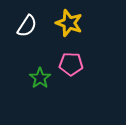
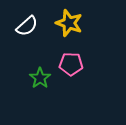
white semicircle: rotated 15 degrees clockwise
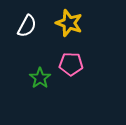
white semicircle: rotated 20 degrees counterclockwise
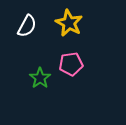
yellow star: rotated 8 degrees clockwise
pink pentagon: rotated 10 degrees counterclockwise
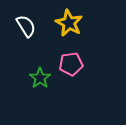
white semicircle: moved 1 px left; rotated 60 degrees counterclockwise
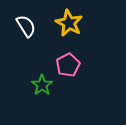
pink pentagon: moved 3 px left, 1 px down; rotated 20 degrees counterclockwise
green star: moved 2 px right, 7 px down
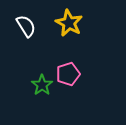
pink pentagon: moved 9 px down; rotated 10 degrees clockwise
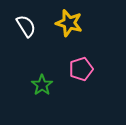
yellow star: rotated 12 degrees counterclockwise
pink pentagon: moved 13 px right, 5 px up
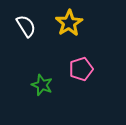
yellow star: rotated 24 degrees clockwise
green star: rotated 15 degrees counterclockwise
